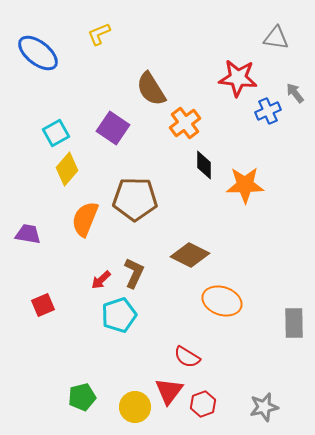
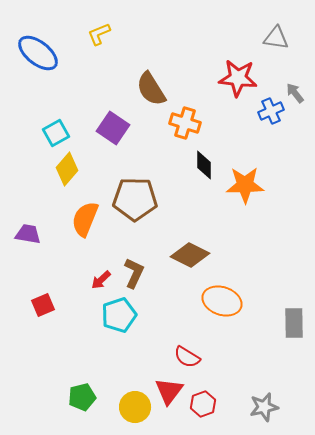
blue cross: moved 3 px right
orange cross: rotated 36 degrees counterclockwise
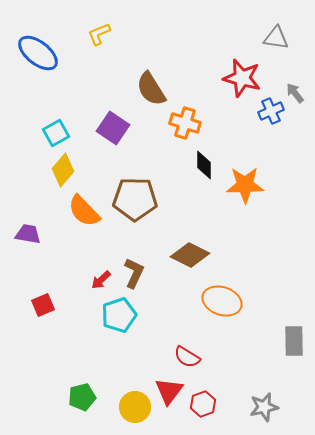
red star: moved 4 px right; rotated 9 degrees clockwise
yellow diamond: moved 4 px left, 1 px down
orange semicircle: moved 1 px left, 8 px up; rotated 66 degrees counterclockwise
gray rectangle: moved 18 px down
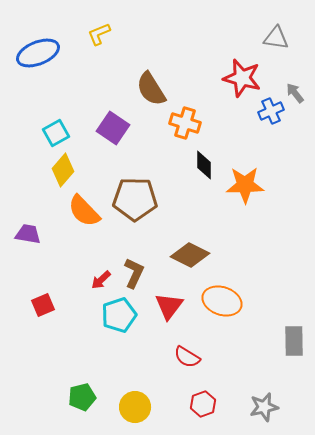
blue ellipse: rotated 60 degrees counterclockwise
red triangle: moved 85 px up
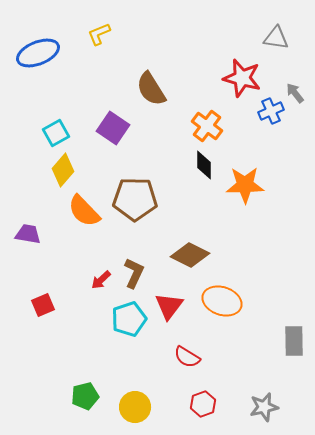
orange cross: moved 22 px right, 3 px down; rotated 20 degrees clockwise
cyan pentagon: moved 10 px right, 4 px down
green pentagon: moved 3 px right, 1 px up
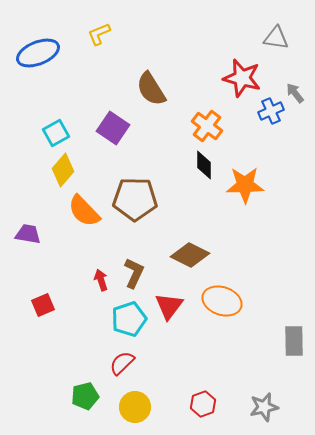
red arrow: rotated 115 degrees clockwise
red semicircle: moved 65 px left, 6 px down; rotated 104 degrees clockwise
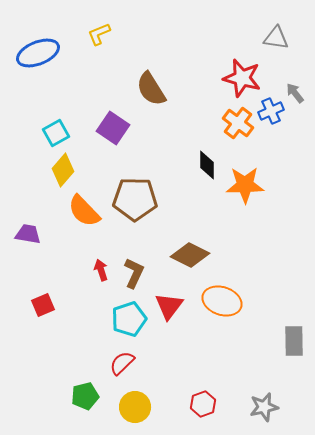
orange cross: moved 31 px right, 3 px up
black diamond: moved 3 px right
red arrow: moved 10 px up
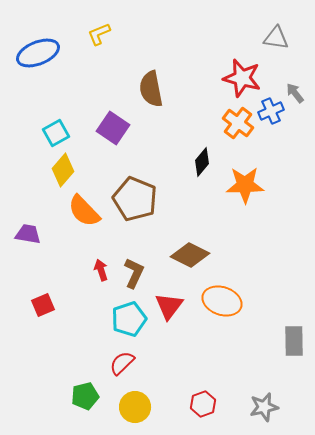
brown semicircle: rotated 21 degrees clockwise
black diamond: moved 5 px left, 3 px up; rotated 40 degrees clockwise
brown pentagon: rotated 21 degrees clockwise
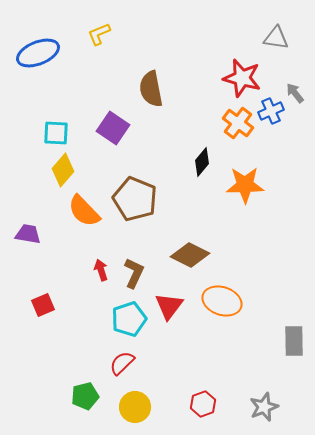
cyan square: rotated 32 degrees clockwise
gray star: rotated 8 degrees counterclockwise
